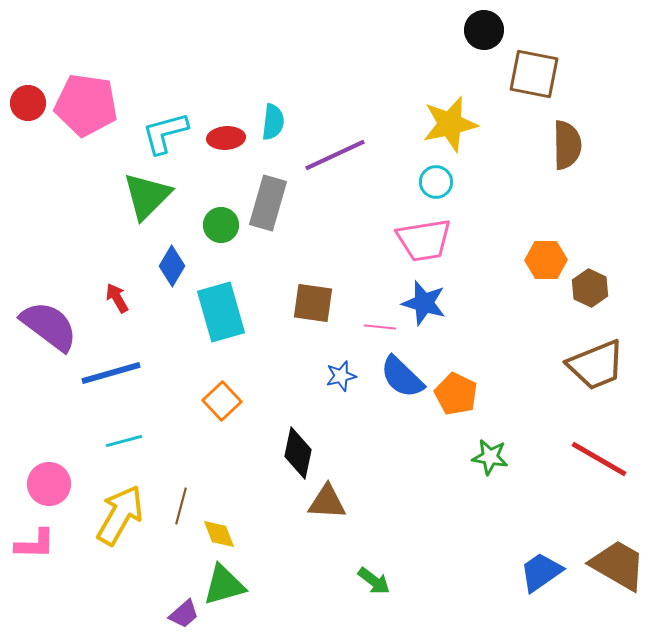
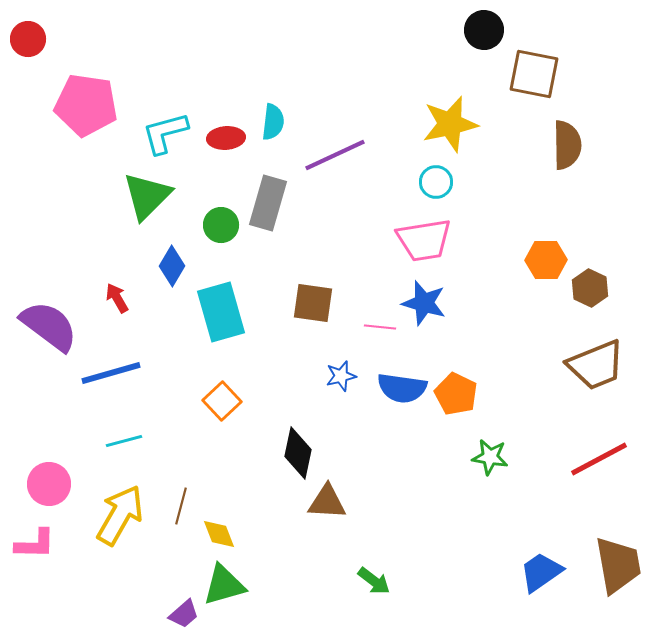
red circle at (28, 103): moved 64 px up
blue semicircle at (402, 377): moved 11 px down; rotated 36 degrees counterclockwise
red line at (599, 459): rotated 58 degrees counterclockwise
brown trapezoid at (618, 565): rotated 50 degrees clockwise
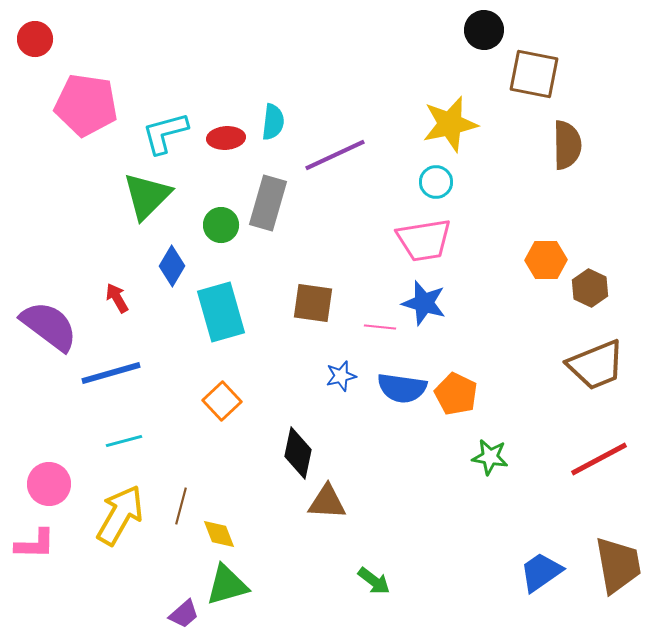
red circle at (28, 39): moved 7 px right
green triangle at (224, 585): moved 3 px right
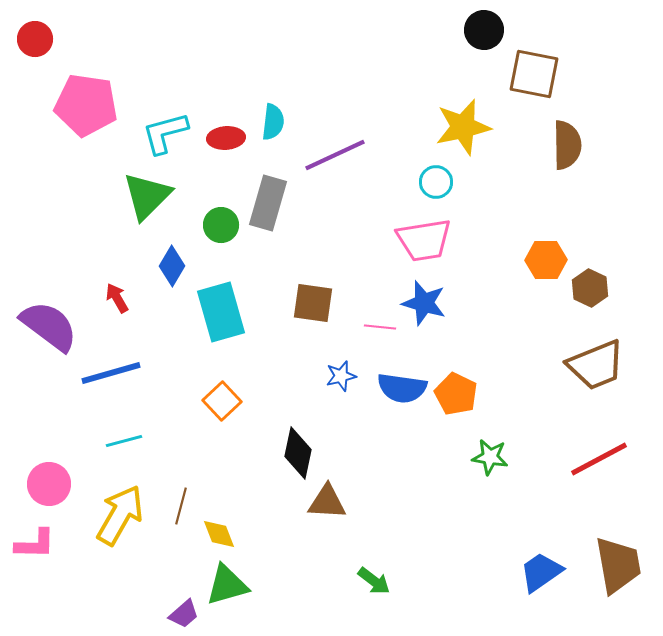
yellow star at (450, 124): moved 13 px right, 3 px down
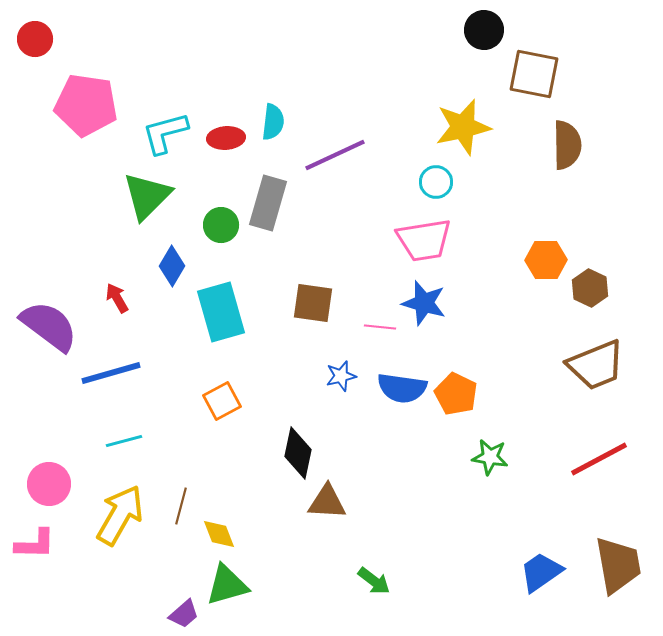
orange square at (222, 401): rotated 15 degrees clockwise
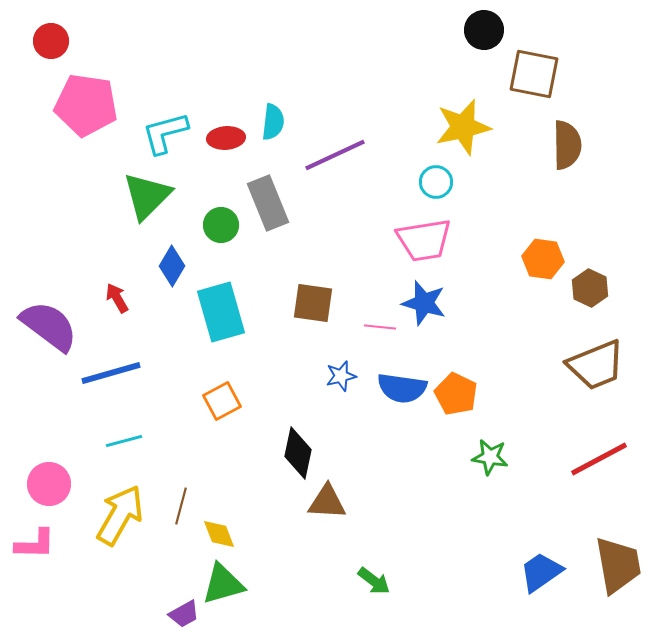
red circle at (35, 39): moved 16 px right, 2 px down
gray rectangle at (268, 203): rotated 38 degrees counterclockwise
orange hexagon at (546, 260): moved 3 px left, 1 px up; rotated 9 degrees clockwise
green triangle at (227, 585): moved 4 px left, 1 px up
purple trapezoid at (184, 614): rotated 12 degrees clockwise
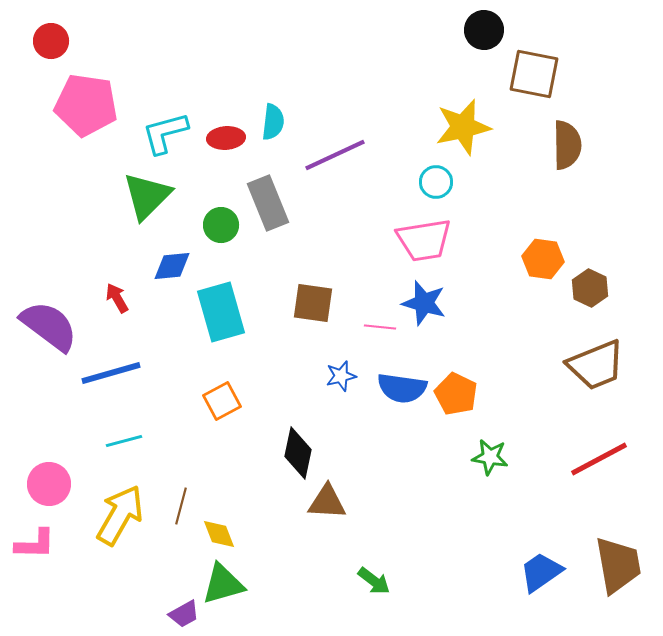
blue diamond at (172, 266): rotated 54 degrees clockwise
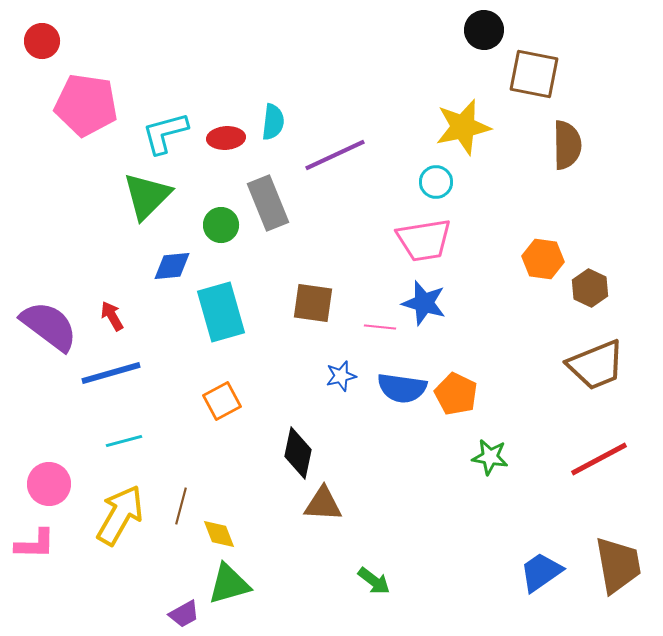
red circle at (51, 41): moved 9 px left
red arrow at (117, 298): moved 5 px left, 18 px down
brown triangle at (327, 502): moved 4 px left, 2 px down
green triangle at (223, 584): moved 6 px right
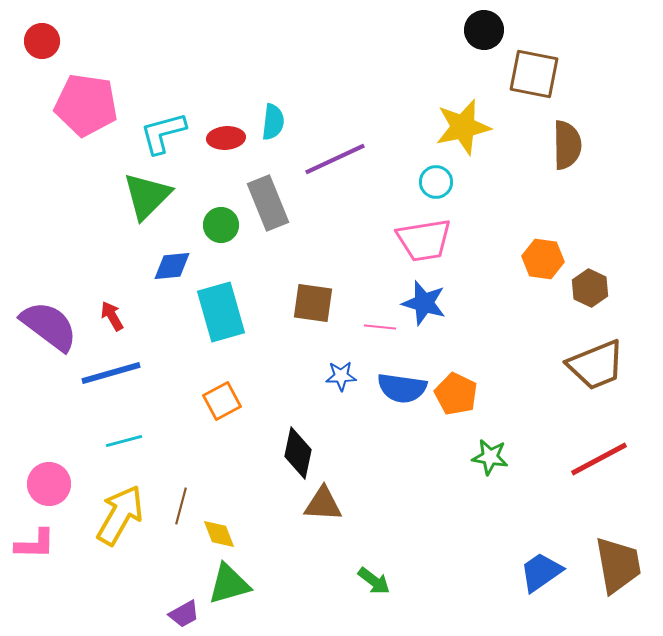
cyan L-shape at (165, 133): moved 2 px left
purple line at (335, 155): moved 4 px down
blue star at (341, 376): rotated 12 degrees clockwise
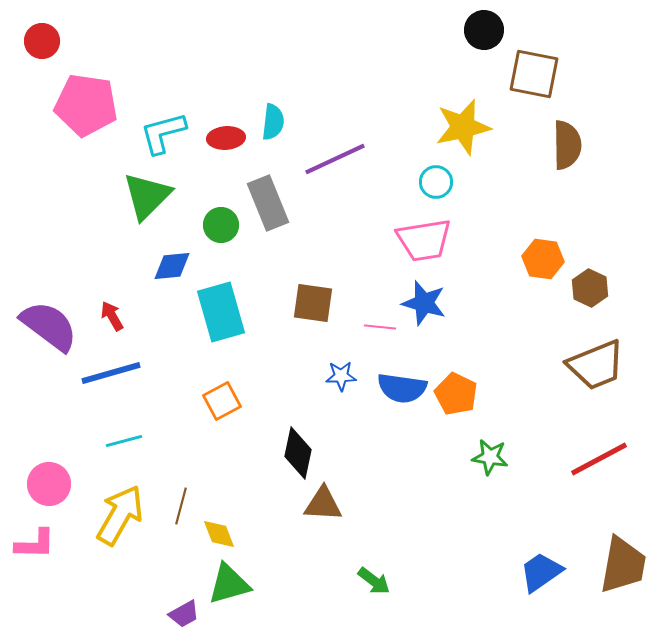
brown trapezoid at (618, 565): moved 5 px right; rotated 20 degrees clockwise
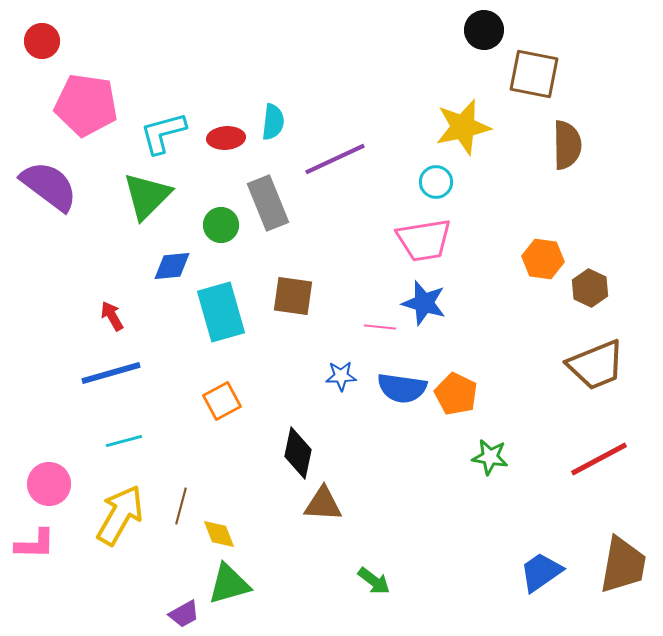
brown square at (313, 303): moved 20 px left, 7 px up
purple semicircle at (49, 326): moved 140 px up
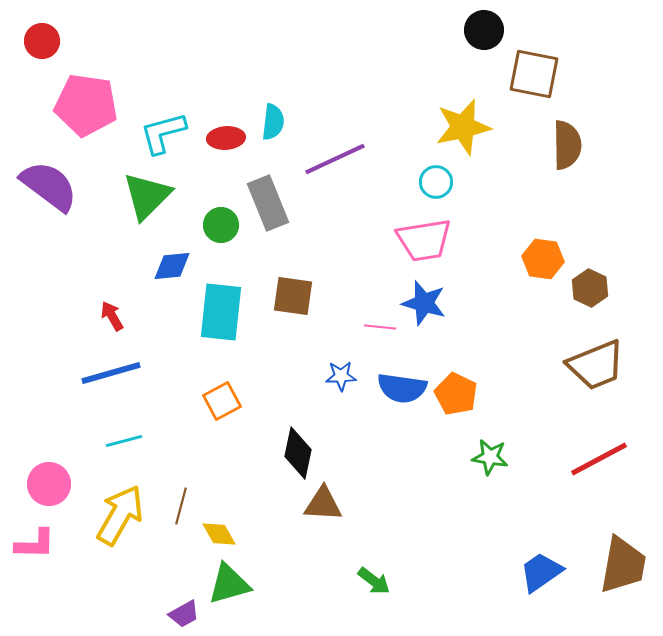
cyan rectangle at (221, 312): rotated 22 degrees clockwise
yellow diamond at (219, 534): rotated 9 degrees counterclockwise
